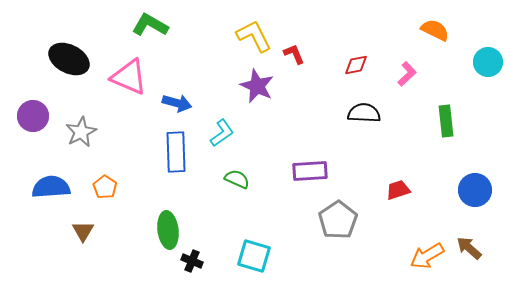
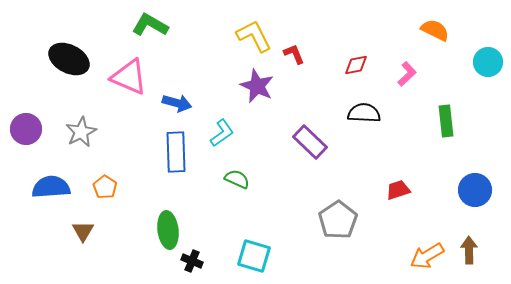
purple circle: moved 7 px left, 13 px down
purple rectangle: moved 29 px up; rotated 48 degrees clockwise
brown arrow: moved 2 px down; rotated 48 degrees clockwise
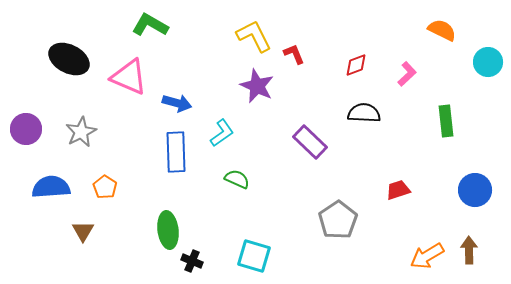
orange semicircle: moved 7 px right
red diamond: rotated 10 degrees counterclockwise
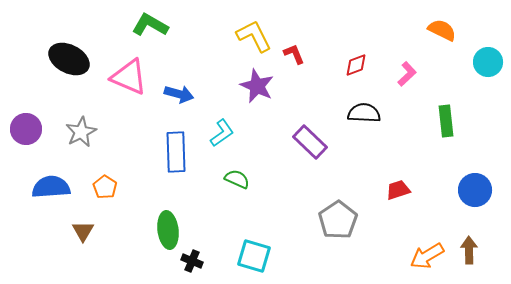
blue arrow: moved 2 px right, 9 px up
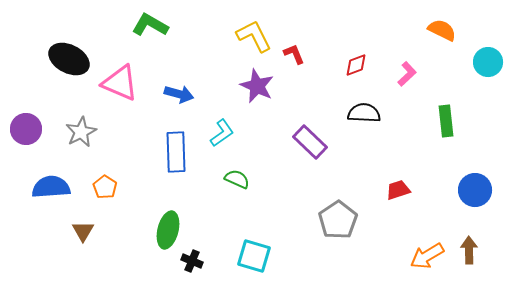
pink triangle: moved 9 px left, 6 px down
green ellipse: rotated 21 degrees clockwise
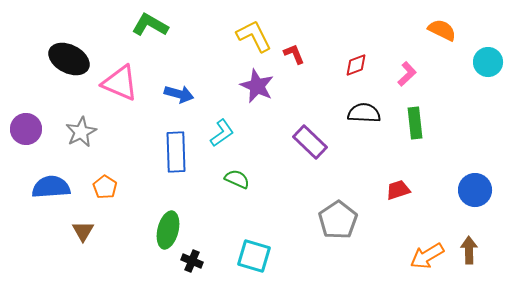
green rectangle: moved 31 px left, 2 px down
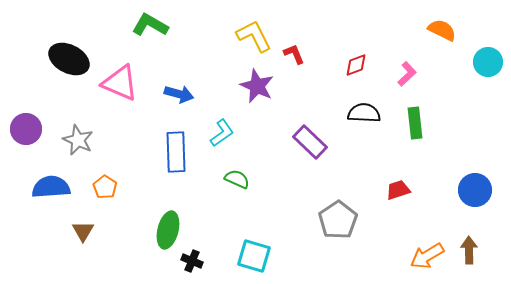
gray star: moved 3 px left, 8 px down; rotated 20 degrees counterclockwise
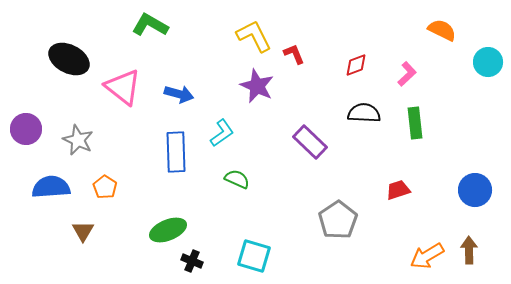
pink triangle: moved 3 px right, 4 px down; rotated 15 degrees clockwise
green ellipse: rotated 54 degrees clockwise
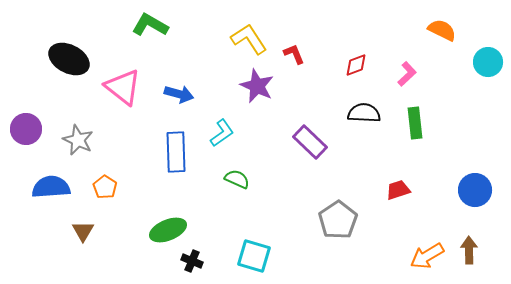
yellow L-shape: moved 5 px left, 3 px down; rotated 6 degrees counterclockwise
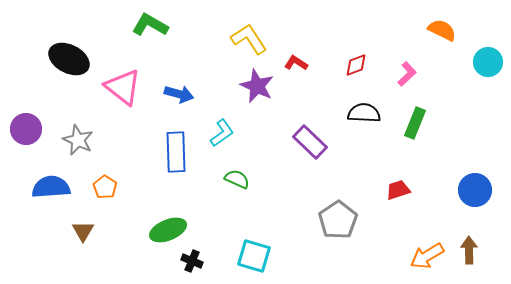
red L-shape: moved 2 px right, 9 px down; rotated 35 degrees counterclockwise
green rectangle: rotated 28 degrees clockwise
